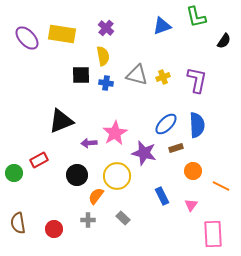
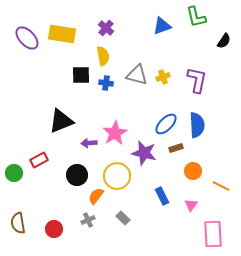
gray cross: rotated 24 degrees counterclockwise
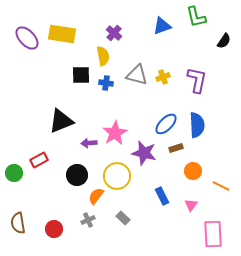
purple cross: moved 8 px right, 5 px down
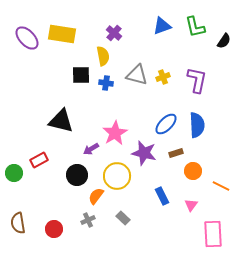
green L-shape: moved 1 px left, 10 px down
black triangle: rotated 36 degrees clockwise
purple arrow: moved 2 px right, 6 px down; rotated 28 degrees counterclockwise
brown rectangle: moved 5 px down
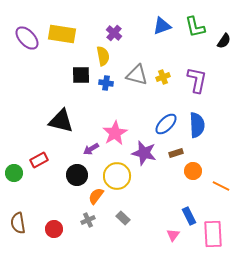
blue rectangle: moved 27 px right, 20 px down
pink triangle: moved 18 px left, 30 px down
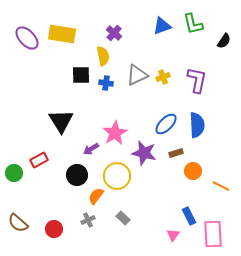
green L-shape: moved 2 px left, 3 px up
gray triangle: rotated 40 degrees counterclockwise
black triangle: rotated 44 degrees clockwise
brown semicircle: rotated 40 degrees counterclockwise
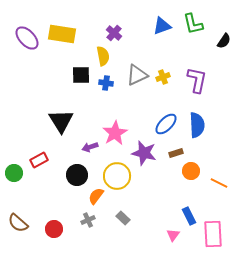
purple arrow: moved 1 px left, 2 px up; rotated 14 degrees clockwise
orange circle: moved 2 px left
orange line: moved 2 px left, 3 px up
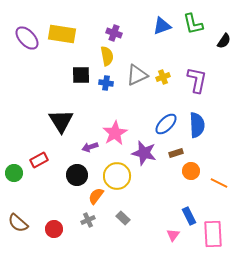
purple cross: rotated 21 degrees counterclockwise
yellow semicircle: moved 4 px right
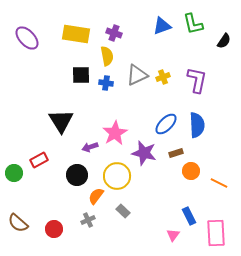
yellow rectangle: moved 14 px right
gray rectangle: moved 7 px up
pink rectangle: moved 3 px right, 1 px up
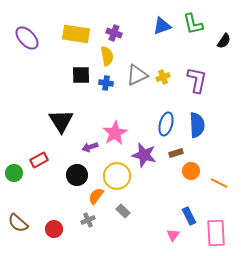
blue ellipse: rotated 30 degrees counterclockwise
purple star: moved 2 px down
